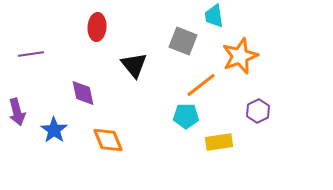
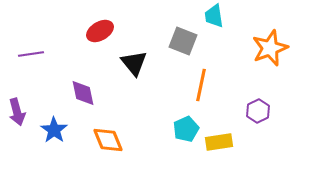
red ellipse: moved 3 px right, 4 px down; rotated 56 degrees clockwise
orange star: moved 30 px right, 8 px up
black triangle: moved 2 px up
orange line: rotated 40 degrees counterclockwise
cyan pentagon: moved 13 px down; rotated 25 degrees counterclockwise
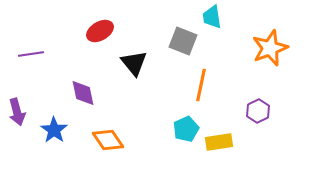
cyan trapezoid: moved 2 px left, 1 px down
orange diamond: rotated 12 degrees counterclockwise
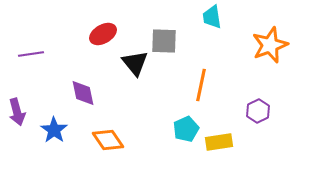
red ellipse: moved 3 px right, 3 px down
gray square: moved 19 px left; rotated 20 degrees counterclockwise
orange star: moved 3 px up
black triangle: moved 1 px right
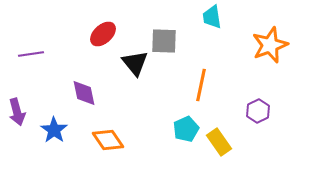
red ellipse: rotated 12 degrees counterclockwise
purple diamond: moved 1 px right
yellow rectangle: rotated 64 degrees clockwise
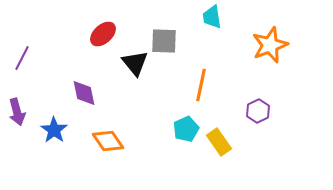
purple line: moved 9 px left, 4 px down; rotated 55 degrees counterclockwise
orange diamond: moved 1 px down
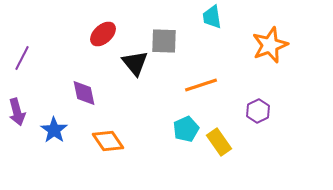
orange line: rotated 60 degrees clockwise
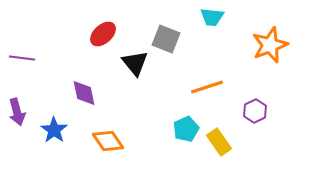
cyan trapezoid: rotated 75 degrees counterclockwise
gray square: moved 2 px right, 2 px up; rotated 20 degrees clockwise
purple line: rotated 70 degrees clockwise
orange line: moved 6 px right, 2 px down
purple hexagon: moved 3 px left
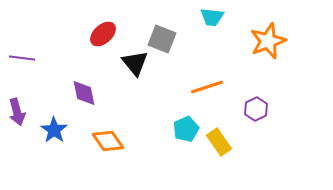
gray square: moved 4 px left
orange star: moved 2 px left, 4 px up
purple hexagon: moved 1 px right, 2 px up
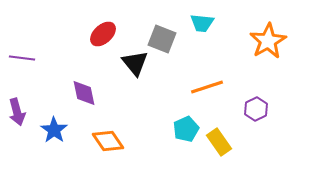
cyan trapezoid: moved 10 px left, 6 px down
orange star: rotated 9 degrees counterclockwise
